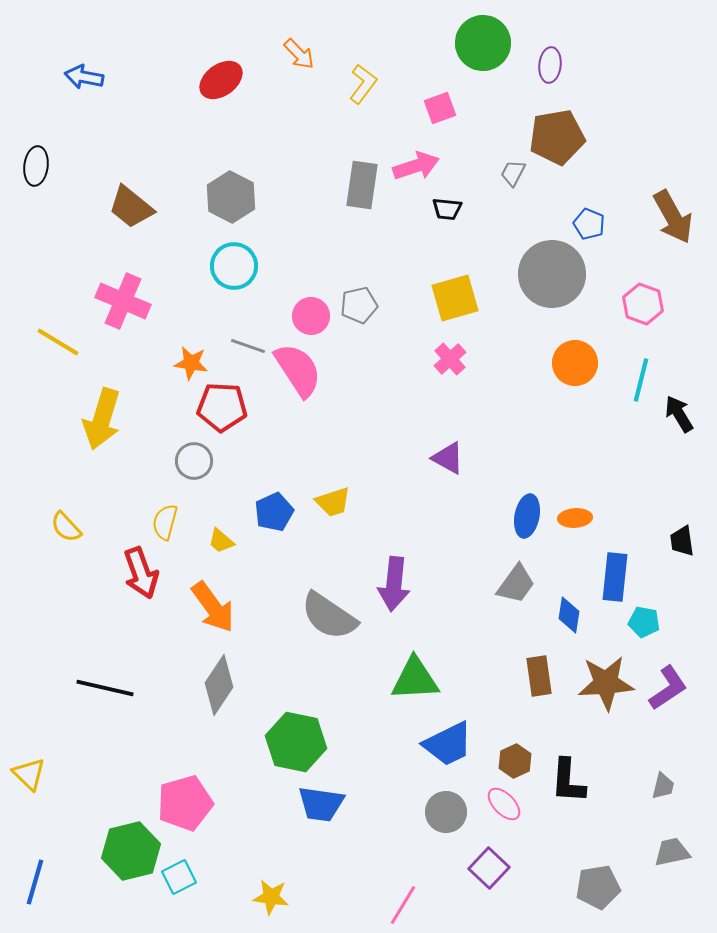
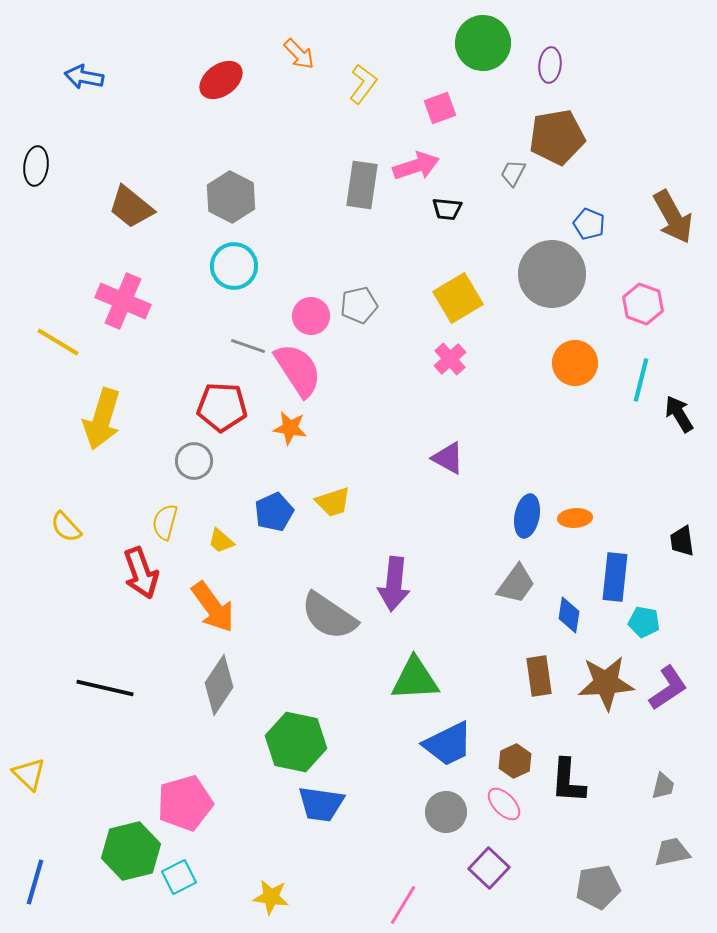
yellow square at (455, 298): moved 3 px right; rotated 15 degrees counterclockwise
orange star at (191, 363): moved 99 px right, 65 px down
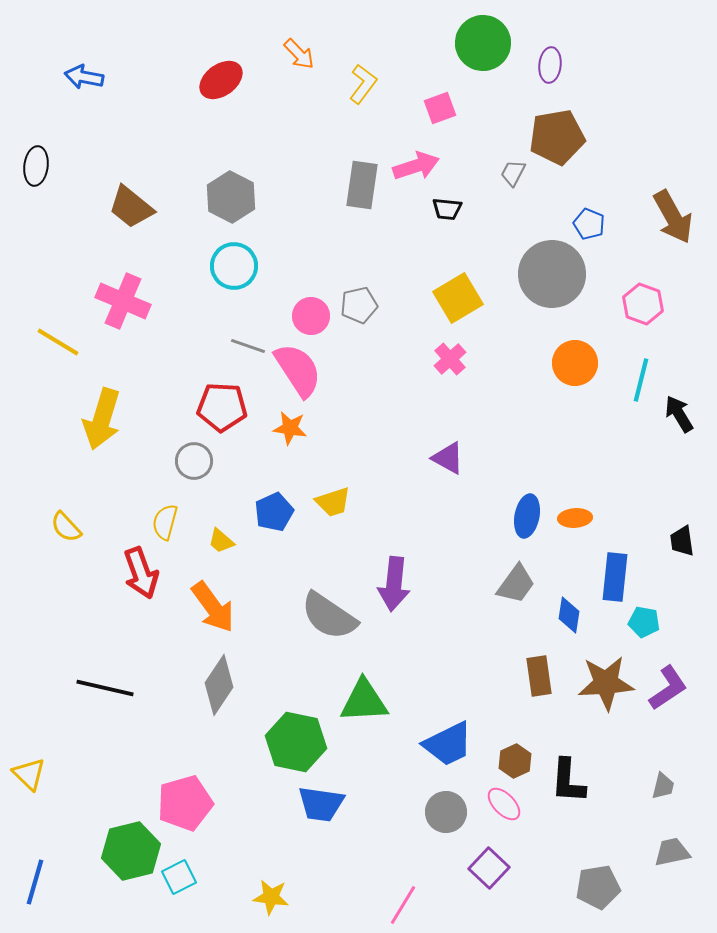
green triangle at (415, 679): moved 51 px left, 22 px down
